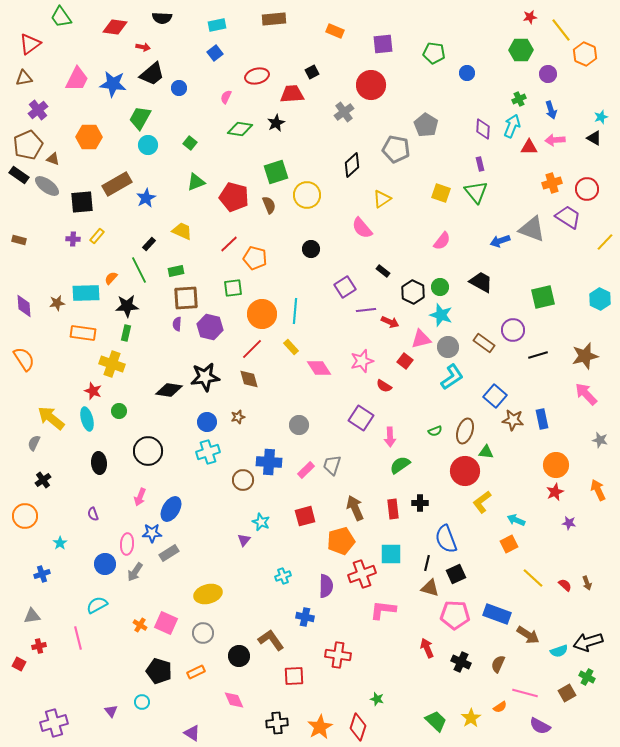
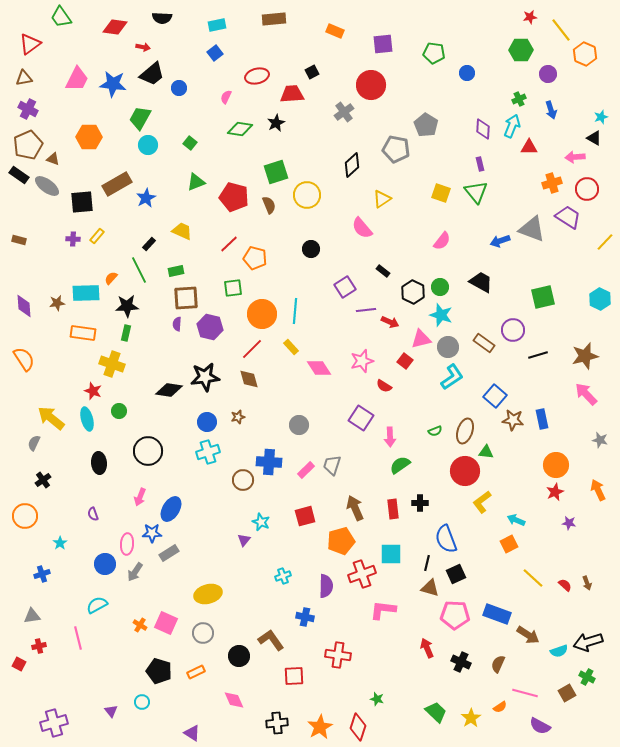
purple cross at (38, 110): moved 10 px left, 1 px up; rotated 24 degrees counterclockwise
pink arrow at (555, 140): moved 20 px right, 17 px down
green trapezoid at (436, 721): moved 9 px up
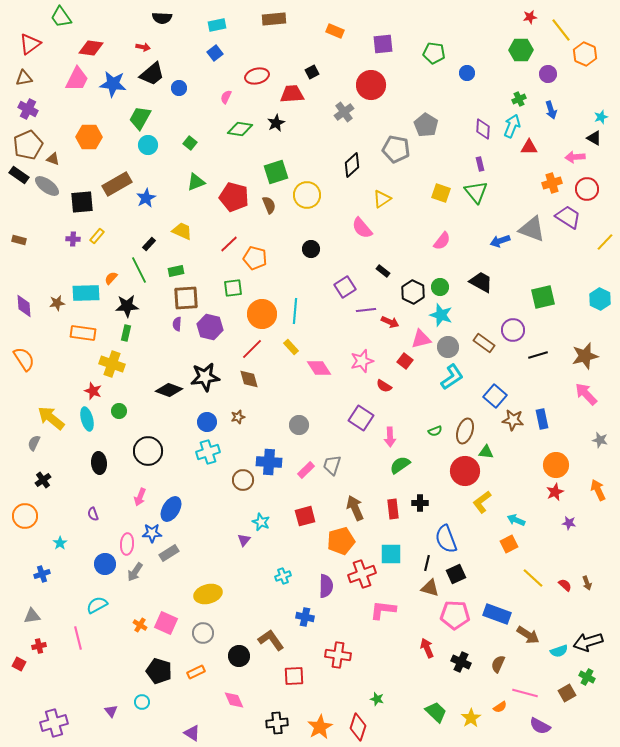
red diamond at (115, 27): moved 24 px left, 21 px down
black diamond at (169, 390): rotated 12 degrees clockwise
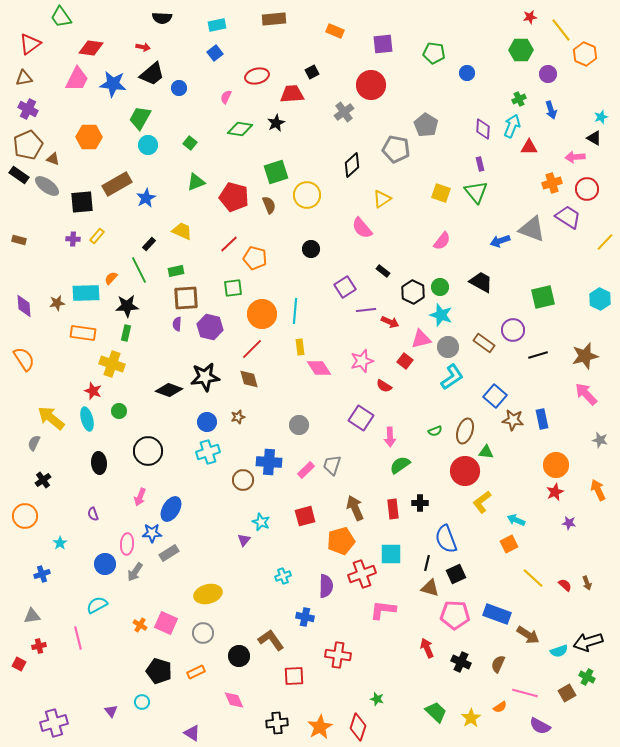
yellow rectangle at (291, 347): moved 9 px right; rotated 35 degrees clockwise
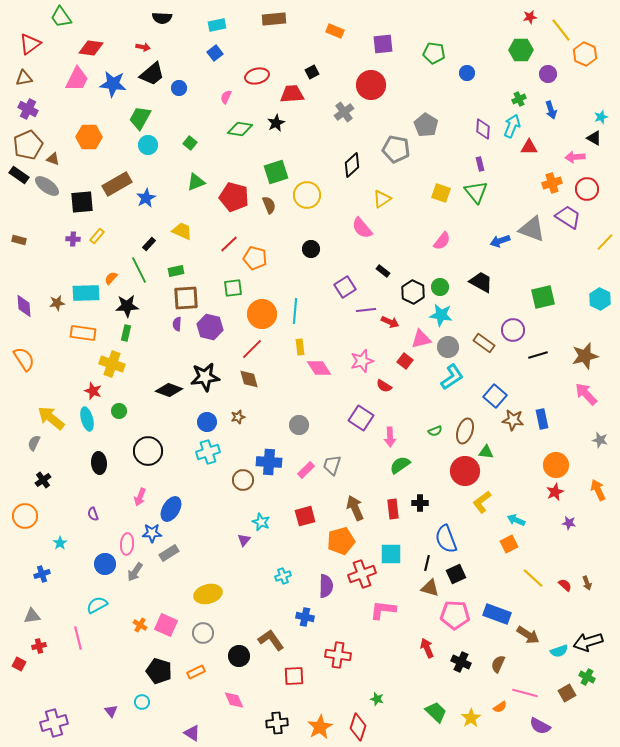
cyan star at (441, 315): rotated 10 degrees counterclockwise
pink square at (166, 623): moved 2 px down
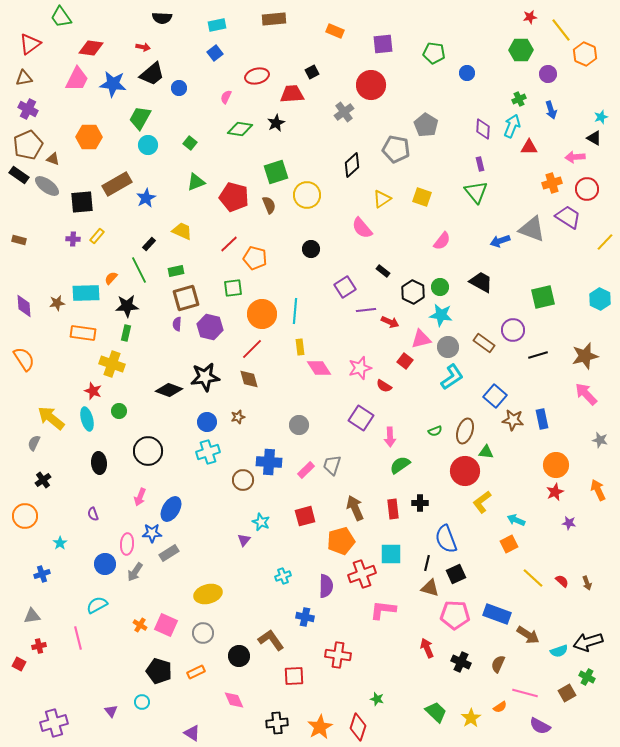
yellow square at (441, 193): moved 19 px left, 4 px down
brown square at (186, 298): rotated 12 degrees counterclockwise
pink star at (362, 361): moved 2 px left, 7 px down
red semicircle at (565, 585): moved 3 px left, 4 px up
